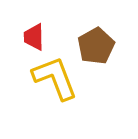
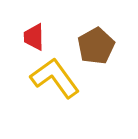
yellow L-shape: rotated 15 degrees counterclockwise
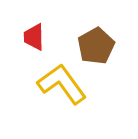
yellow L-shape: moved 7 px right, 6 px down
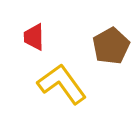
brown pentagon: moved 15 px right
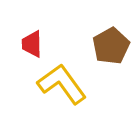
red trapezoid: moved 2 px left, 7 px down
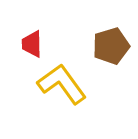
brown pentagon: rotated 12 degrees clockwise
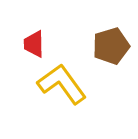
red trapezoid: moved 2 px right
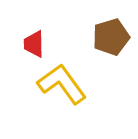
brown pentagon: moved 9 px up
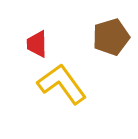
red trapezoid: moved 3 px right
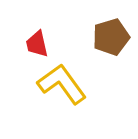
red trapezoid: rotated 12 degrees counterclockwise
